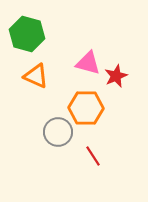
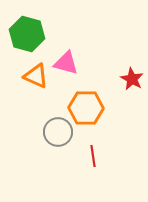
pink triangle: moved 22 px left
red star: moved 16 px right, 3 px down; rotated 20 degrees counterclockwise
red line: rotated 25 degrees clockwise
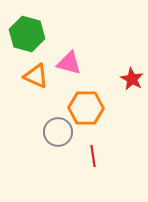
pink triangle: moved 3 px right
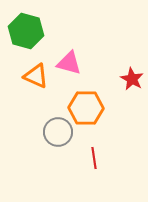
green hexagon: moved 1 px left, 3 px up
red line: moved 1 px right, 2 px down
